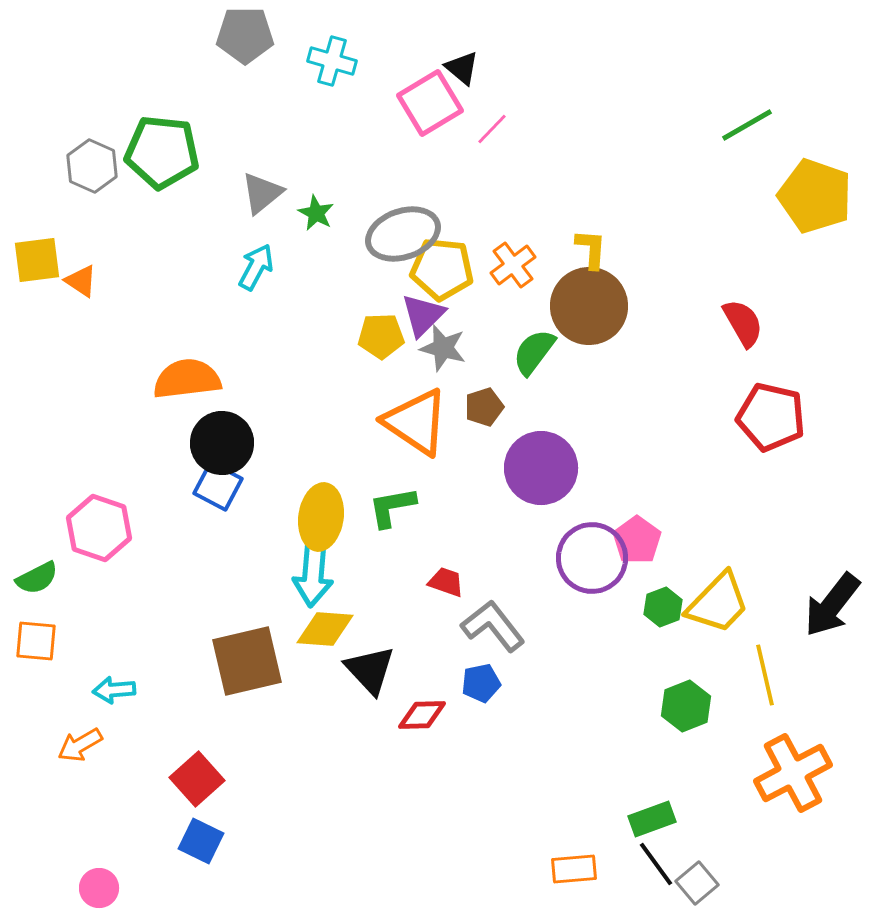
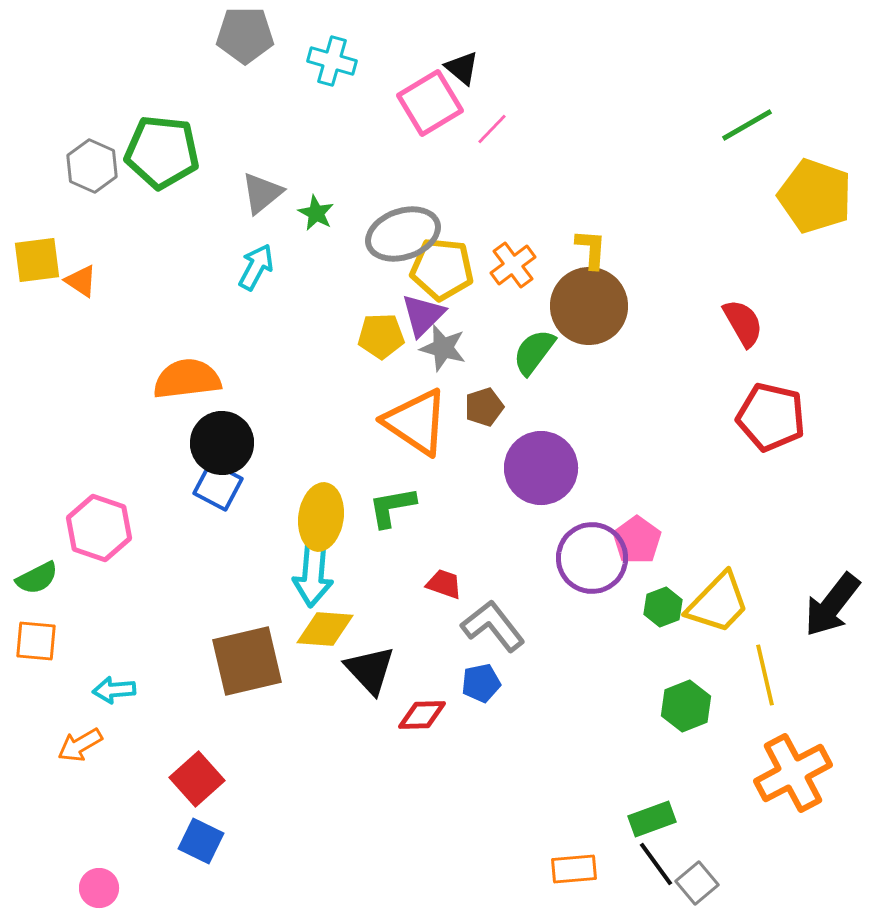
red trapezoid at (446, 582): moved 2 px left, 2 px down
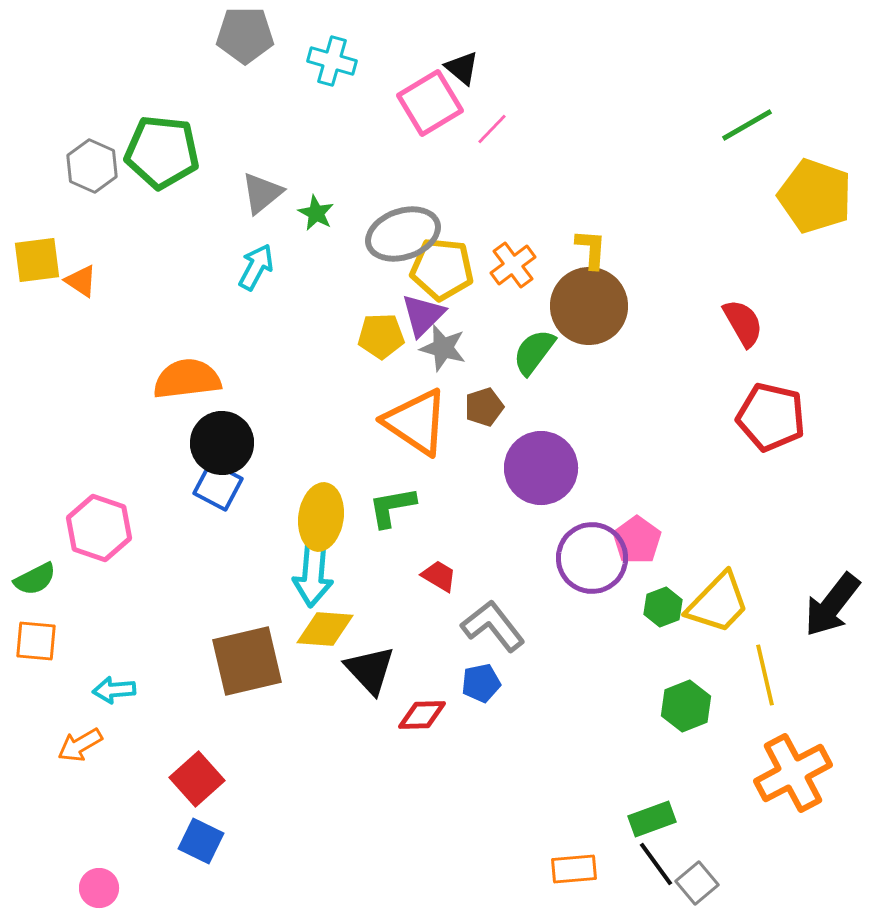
green semicircle at (37, 578): moved 2 px left, 1 px down
red trapezoid at (444, 584): moved 5 px left, 8 px up; rotated 12 degrees clockwise
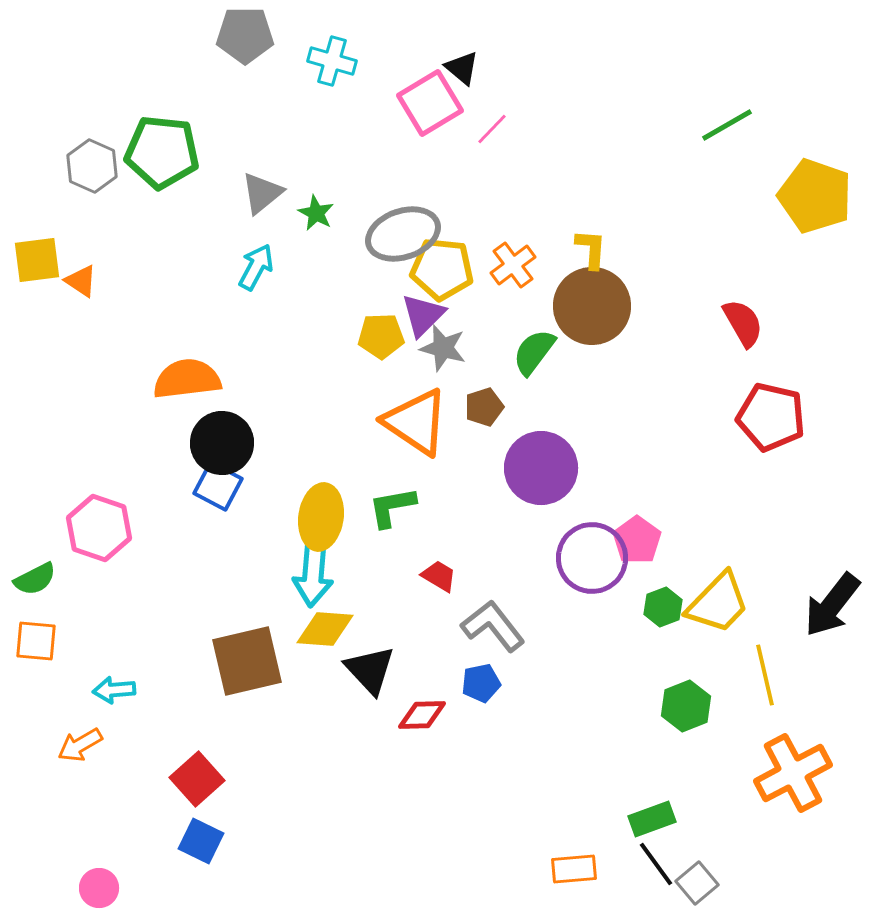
green line at (747, 125): moved 20 px left
brown circle at (589, 306): moved 3 px right
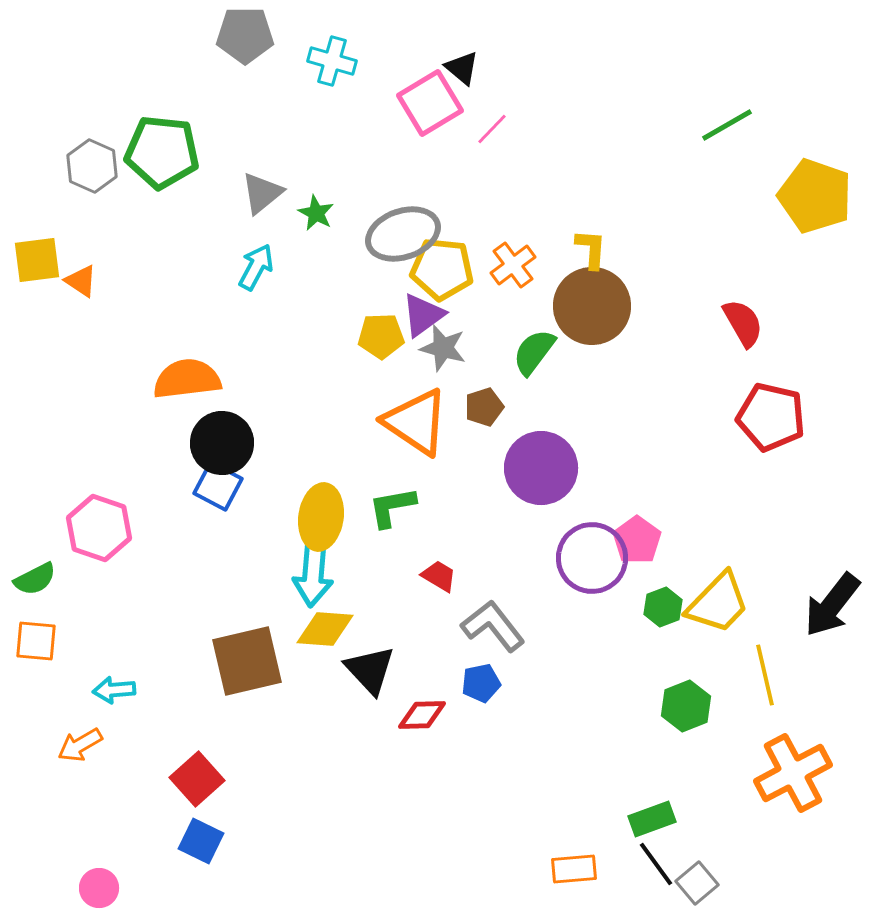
purple triangle at (423, 315): rotated 9 degrees clockwise
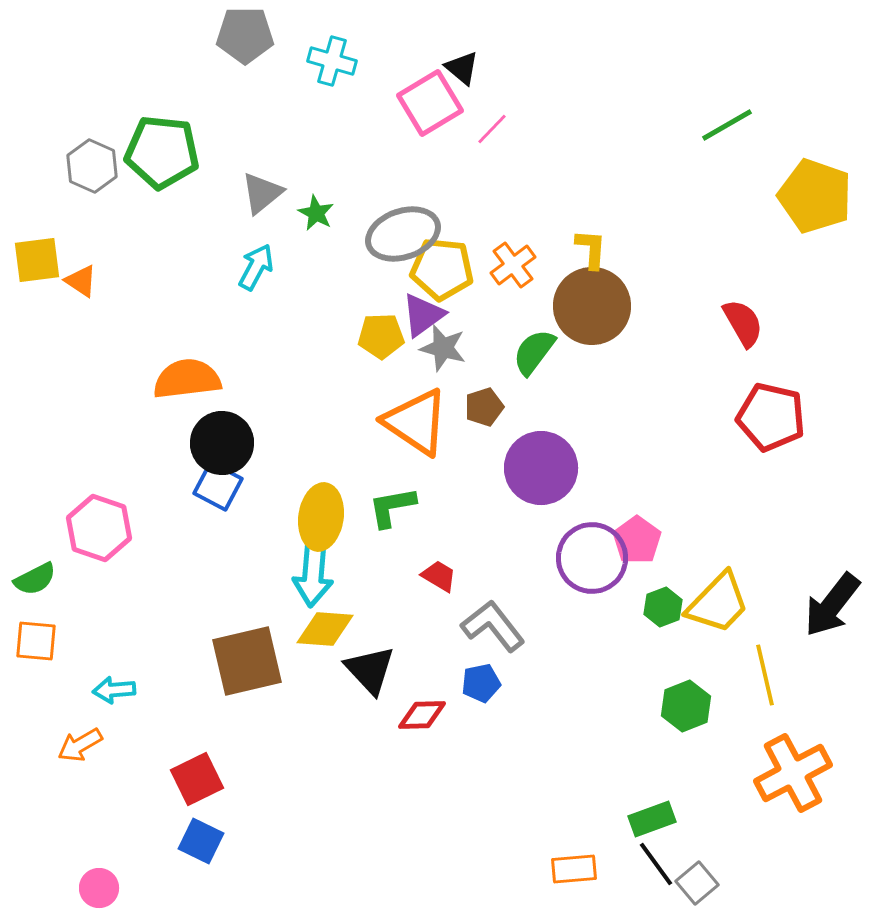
red square at (197, 779): rotated 16 degrees clockwise
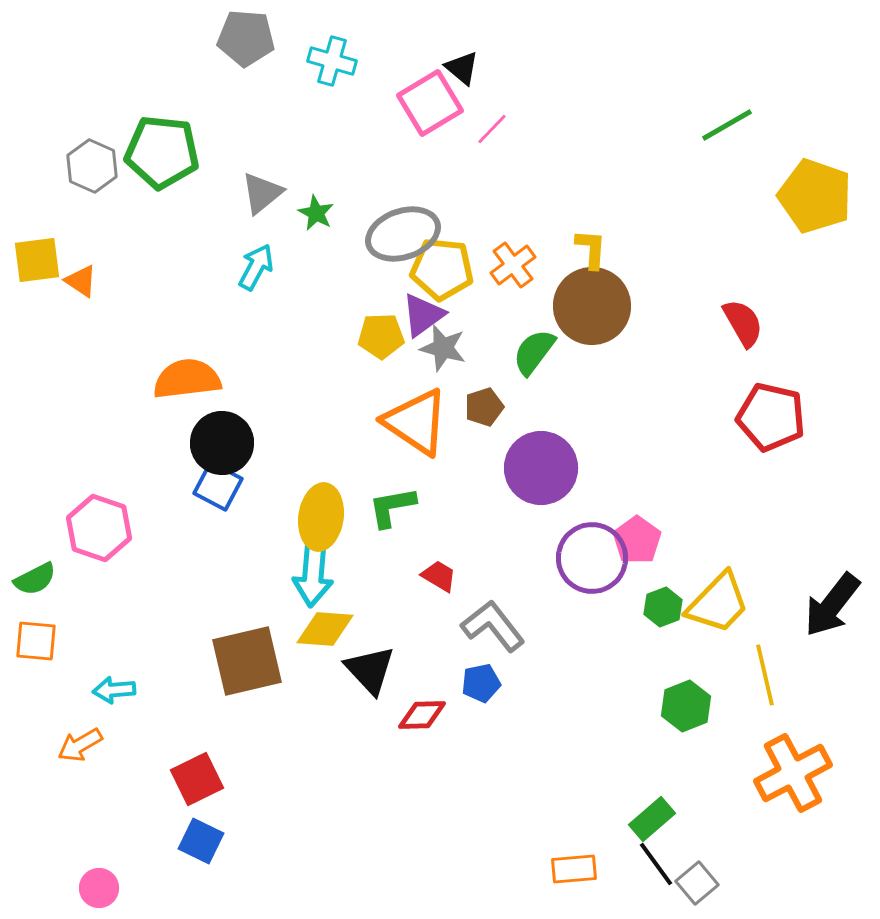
gray pentagon at (245, 35): moved 1 px right, 3 px down; rotated 4 degrees clockwise
green rectangle at (652, 819): rotated 21 degrees counterclockwise
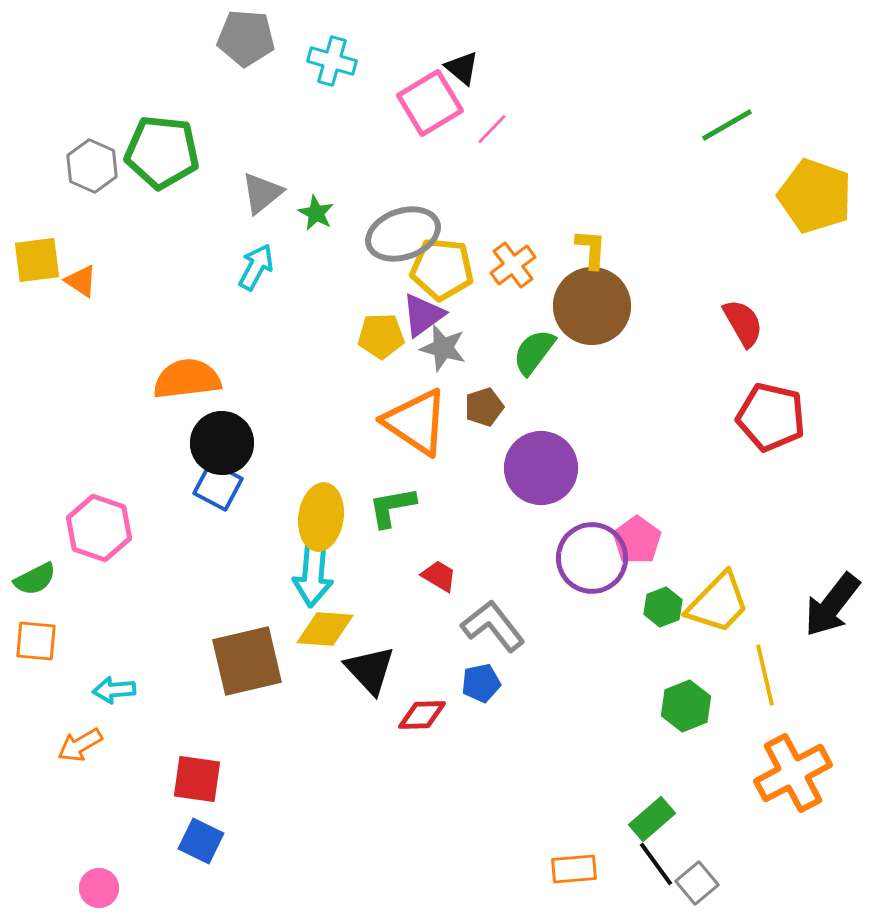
red square at (197, 779): rotated 34 degrees clockwise
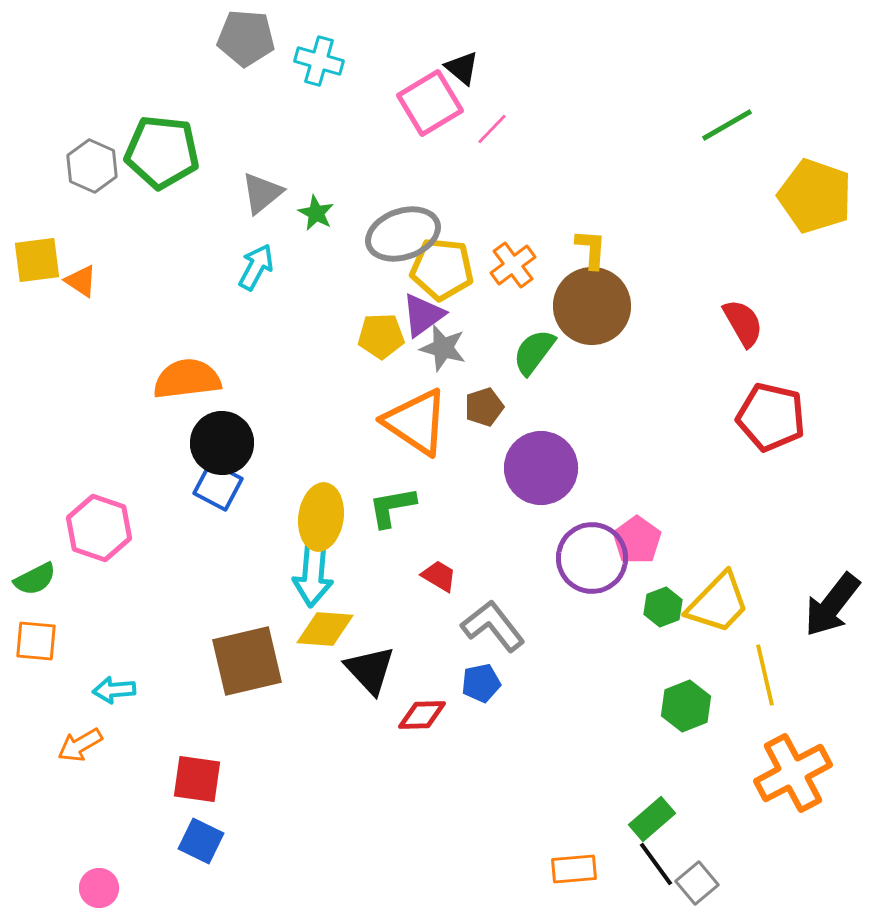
cyan cross at (332, 61): moved 13 px left
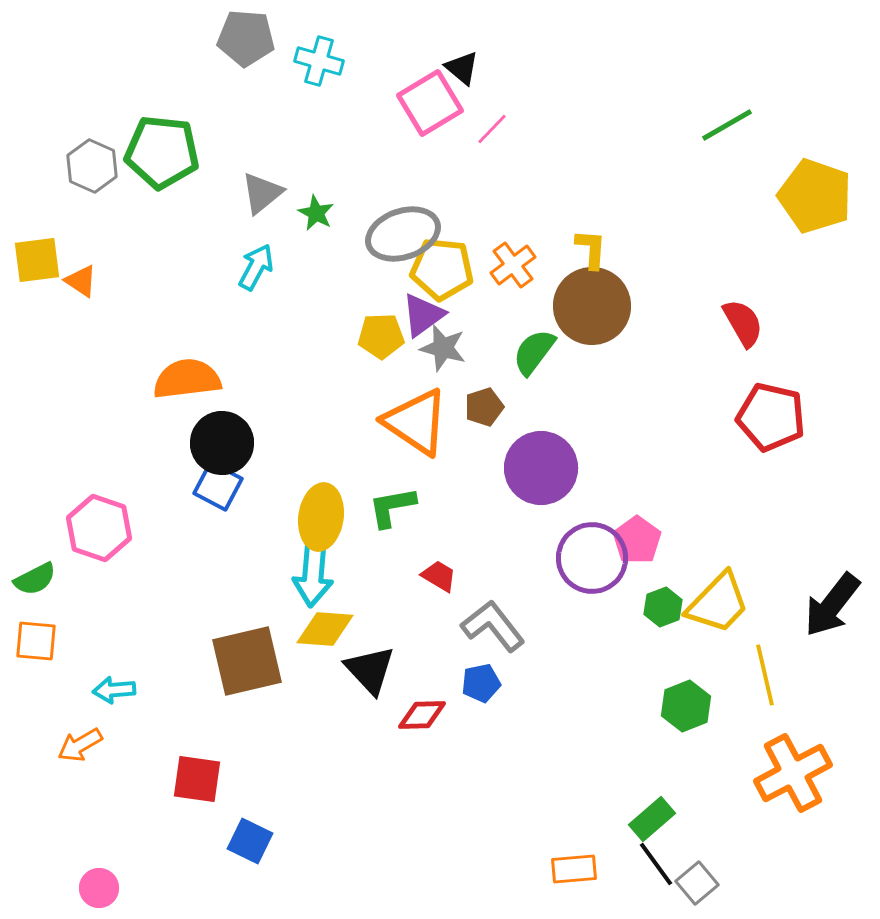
blue square at (201, 841): moved 49 px right
